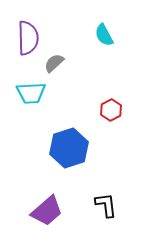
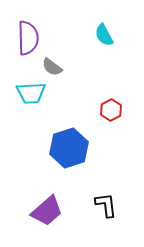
gray semicircle: moved 2 px left, 4 px down; rotated 100 degrees counterclockwise
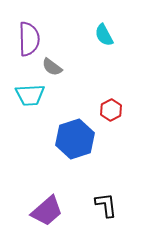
purple semicircle: moved 1 px right, 1 px down
cyan trapezoid: moved 1 px left, 2 px down
blue hexagon: moved 6 px right, 9 px up
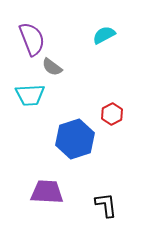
cyan semicircle: rotated 90 degrees clockwise
purple semicircle: moved 3 px right; rotated 20 degrees counterclockwise
red hexagon: moved 1 px right, 4 px down
purple trapezoid: moved 19 px up; rotated 136 degrees counterclockwise
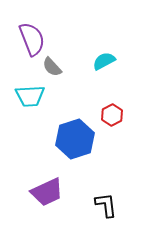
cyan semicircle: moved 26 px down
gray semicircle: rotated 10 degrees clockwise
cyan trapezoid: moved 1 px down
red hexagon: moved 1 px down
purple trapezoid: rotated 152 degrees clockwise
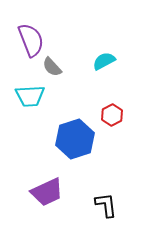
purple semicircle: moved 1 px left, 1 px down
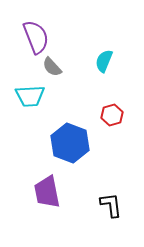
purple semicircle: moved 5 px right, 3 px up
cyan semicircle: rotated 40 degrees counterclockwise
red hexagon: rotated 10 degrees clockwise
blue hexagon: moved 5 px left, 4 px down; rotated 21 degrees counterclockwise
purple trapezoid: rotated 104 degrees clockwise
black L-shape: moved 5 px right
